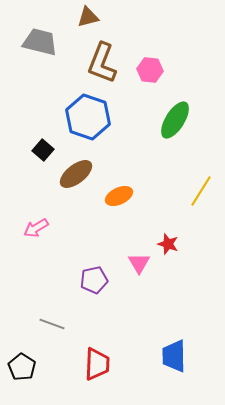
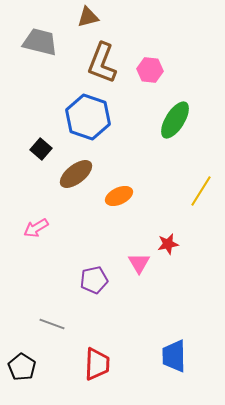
black square: moved 2 px left, 1 px up
red star: rotated 30 degrees counterclockwise
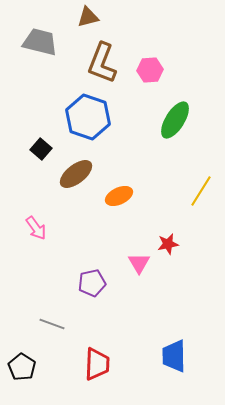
pink hexagon: rotated 10 degrees counterclockwise
pink arrow: rotated 95 degrees counterclockwise
purple pentagon: moved 2 px left, 3 px down
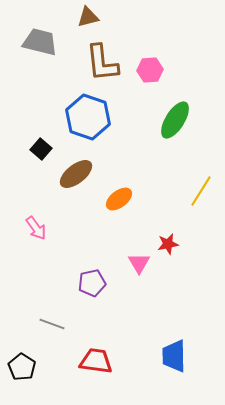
brown L-shape: rotated 27 degrees counterclockwise
orange ellipse: moved 3 px down; rotated 12 degrees counterclockwise
red trapezoid: moved 1 px left, 3 px up; rotated 84 degrees counterclockwise
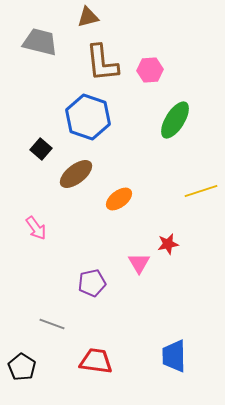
yellow line: rotated 40 degrees clockwise
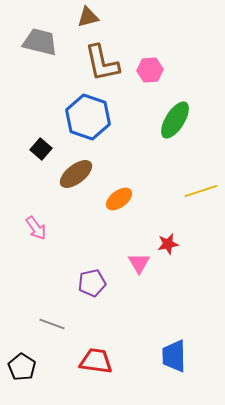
brown L-shape: rotated 6 degrees counterclockwise
